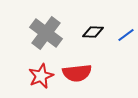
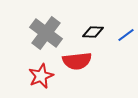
red semicircle: moved 12 px up
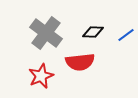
red semicircle: moved 3 px right, 1 px down
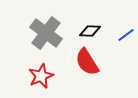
black diamond: moved 3 px left, 1 px up
red semicircle: moved 7 px right; rotated 64 degrees clockwise
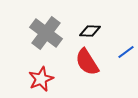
blue line: moved 17 px down
red star: moved 3 px down
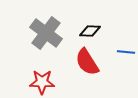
blue line: rotated 42 degrees clockwise
red star: moved 1 px right, 3 px down; rotated 25 degrees clockwise
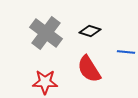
black diamond: rotated 15 degrees clockwise
red semicircle: moved 2 px right, 7 px down
red star: moved 3 px right
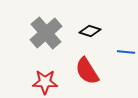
gray cross: rotated 12 degrees clockwise
red semicircle: moved 2 px left, 2 px down
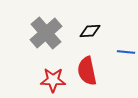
black diamond: rotated 20 degrees counterclockwise
red semicircle: rotated 20 degrees clockwise
red star: moved 8 px right, 2 px up
